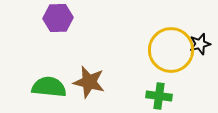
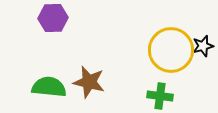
purple hexagon: moved 5 px left
black star: moved 3 px right, 2 px down
green cross: moved 1 px right
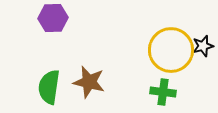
green semicircle: rotated 88 degrees counterclockwise
green cross: moved 3 px right, 4 px up
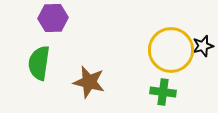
green semicircle: moved 10 px left, 24 px up
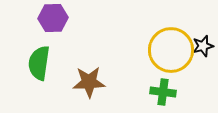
brown star: rotated 16 degrees counterclockwise
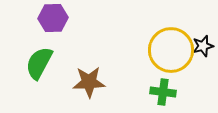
green semicircle: rotated 20 degrees clockwise
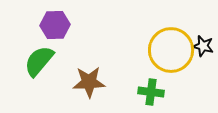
purple hexagon: moved 2 px right, 7 px down
black star: rotated 30 degrees clockwise
green semicircle: moved 2 px up; rotated 12 degrees clockwise
green cross: moved 12 px left
